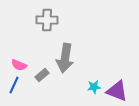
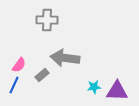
gray arrow: rotated 88 degrees clockwise
pink semicircle: rotated 77 degrees counterclockwise
purple triangle: rotated 20 degrees counterclockwise
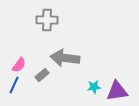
purple triangle: rotated 10 degrees counterclockwise
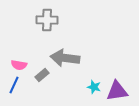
pink semicircle: rotated 63 degrees clockwise
cyan star: rotated 24 degrees clockwise
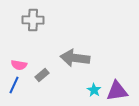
gray cross: moved 14 px left
gray arrow: moved 10 px right
cyan star: moved 3 px down; rotated 16 degrees clockwise
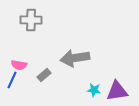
gray cross: moved 2 px left
gray arrow: rotated 16 degrees counterclockwise
gray rectangle: moved 2 px right
blue line: moved 2 px left, 5 px up
cyan star: rotated 24 degrees counterclockwise
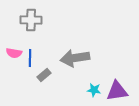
pink semicircle: moved 5 px left, 12 px up
blue line: moved 18 px right, 22 px up; rotated 24 degrees counterclockwise
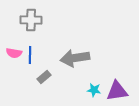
blue line: moved 3 px up
gray rectangle: moved 2 px down
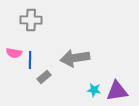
blue line: moved 5 px down
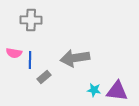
purple triangle: rotated 15 degrees clockwise
